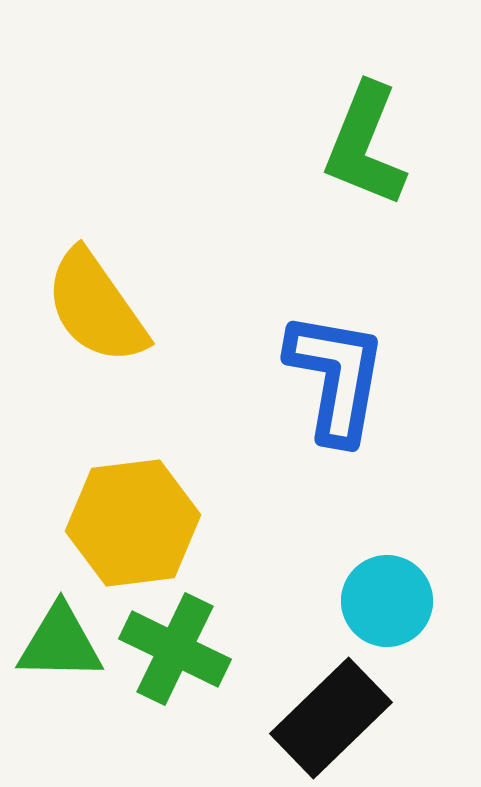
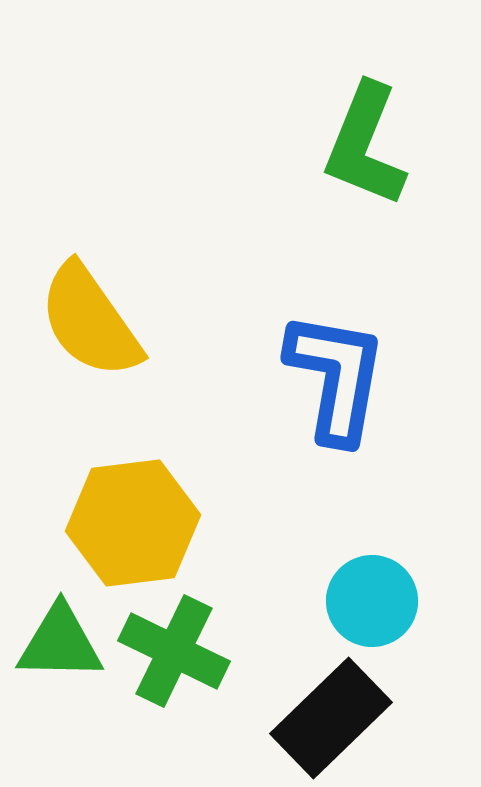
yellow semicircle: moved 6 px left, 14 px down
cyan circle: moved 15 px left
green cross: moved 1 px left, 2 px down
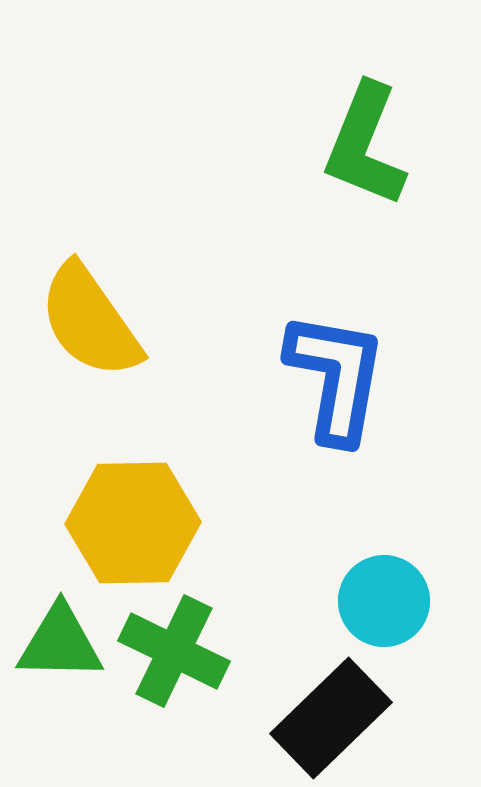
yellow hexagon: rotated 6 degrees clockwise
cyan circle: moved 12 px right
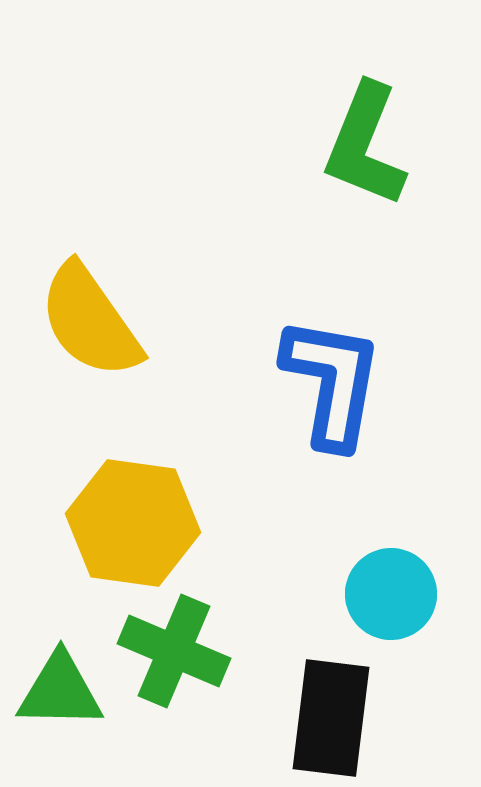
blue L-shape: moved 4 px left, 5 px down
yellow hexagon: rotated 9 degrees clockwise
cyan circle: moved 7 px right, 7 px up
green triangle: moved 48 px down
green cross: rotated 3 degrees counterclockwise
black rectangle: rotated 39 degrees counterclockwise
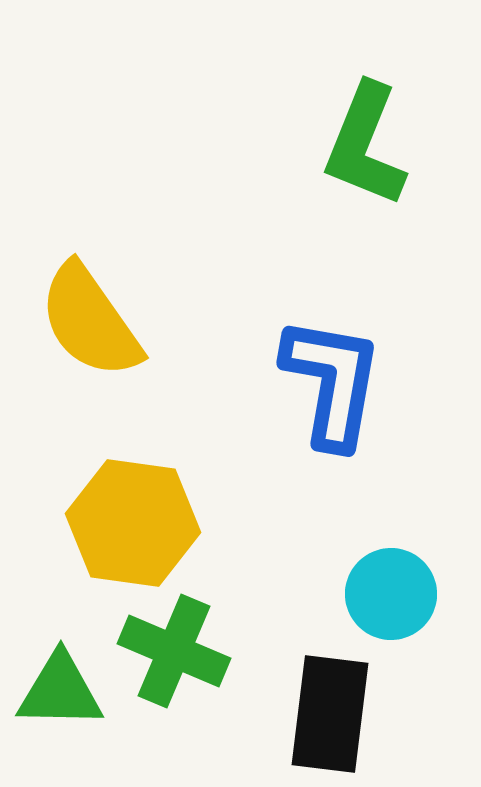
black rectangle: moved 1 px left, 4 px up
